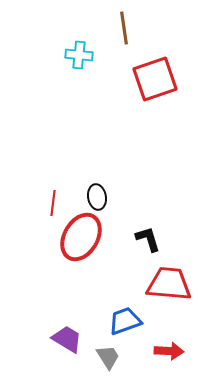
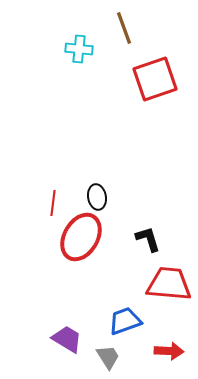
brown line: rotated 12 degrees counterclockwise
cyan cross: moved 6 px up
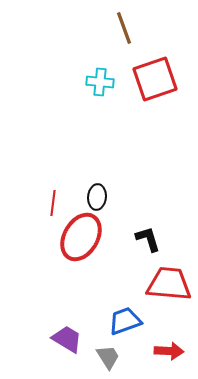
cyan cross: moved 21 px right, 33 px down
black ellipse: rotated 15 degrees clockwise
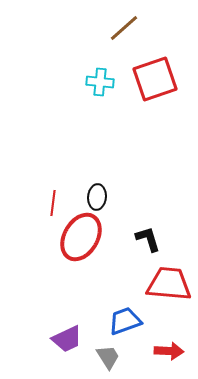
brown line: rotated 68 degrees clockwise
purple trapezoid: rotated 124 degrees clockwise
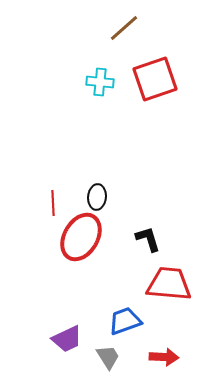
red line: rotated 10 degrees counterclockwise
red arrow: moved 5 px left, 6 px down
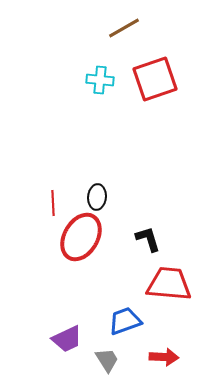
brown line: rotated 12 degrees clockwise
cyan cross: moved 2 px up
gray trapezoid: moved 1 px left, 3 px down
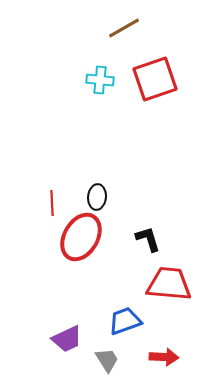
red line: moved 1 px left
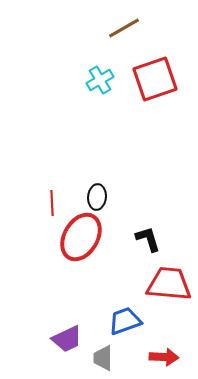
cyan cross: rotated 36 degrees counterclockwise
gray trapezoid: moved 4 px left, 2 px up; rotated 148 degrees counterclockwise
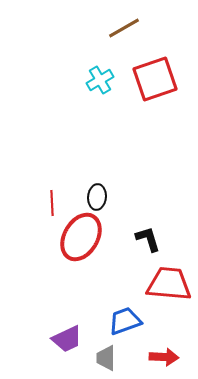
gray trapezoid: moved 3 px right
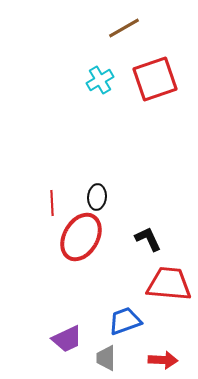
black L-shape: rotated 8 degrees counterclockwise
red arrow: moved 1 px left, 3 px down
